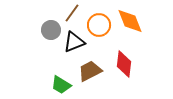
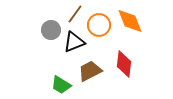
brown line: moved 3 px right, 1 px down
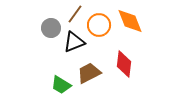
gray circle: moved 2 px up
brown trapezoid: moved 1 px left, 2 px down
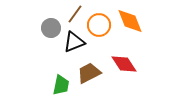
red diamond: rotated 40 degrees counterclockwise
green trapezoid: rotated 110 degrees counterclockwise
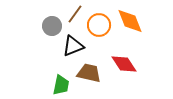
gray circle: moved 1 px right, 2 px up
black triangle: moved 1 px left, 4 px down
brown trapezoid: rotated 40 degrees clockwise
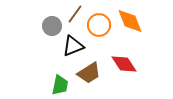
brown trapezoid: rotated 135 degrees clockwise
green trapezoid: moved 1 px left
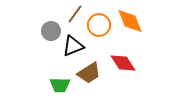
gray circle: moved 1 px left, 5 px down
red diamond: moved 1 px left, 1 px up
green trapezoid: rotated 80 degrees clockwise
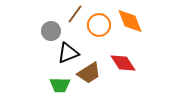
black triangle: moved 5 px left, 7 px down
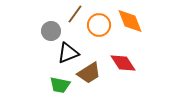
green trapezoid: rotated 10 degrees clockwise
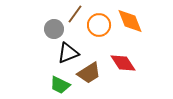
gray circle: moved 3 px right, 2 px up
green trapezoid: rotated 15 degrees clockwise
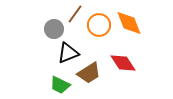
orange diamond: moved 1 px left, 2 px down
